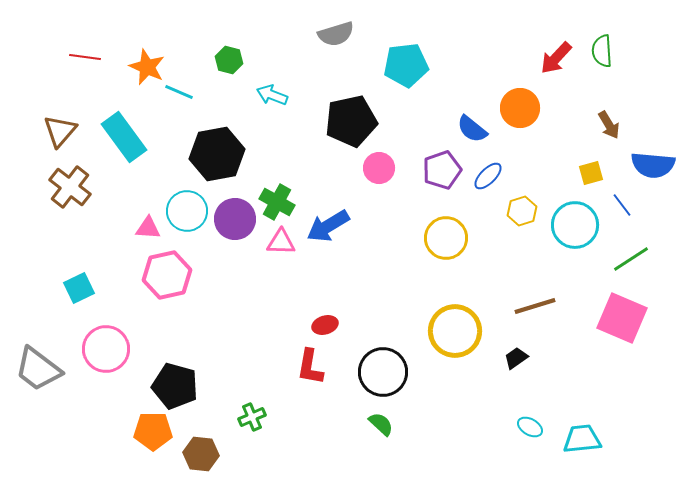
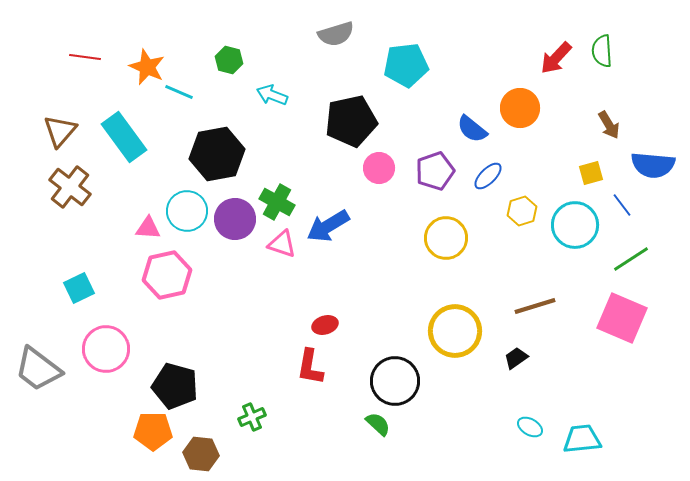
purple pentagon at (442, 170): moved 7 px left, 1 px down
pink triangle at (281, 242): moved 1 px right, 2 px down; rotated 16 degrees clockwise
black circle at (383, 372): moved 12 px right, 9 px down
green semicircle at (381, 424): moved 3 px left
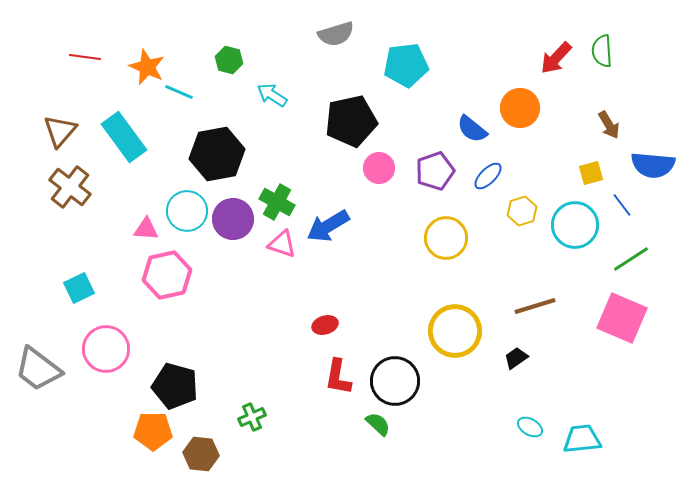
cyan arrow at (272, 95): rotated 12 degrees clockwise
purple circle at (235, 219): moved 2 px left
pink triangle at (148, 228): moved 2 px left, 1 px down
red L-shape at (310, 367): moved 28 px right, 10 px down
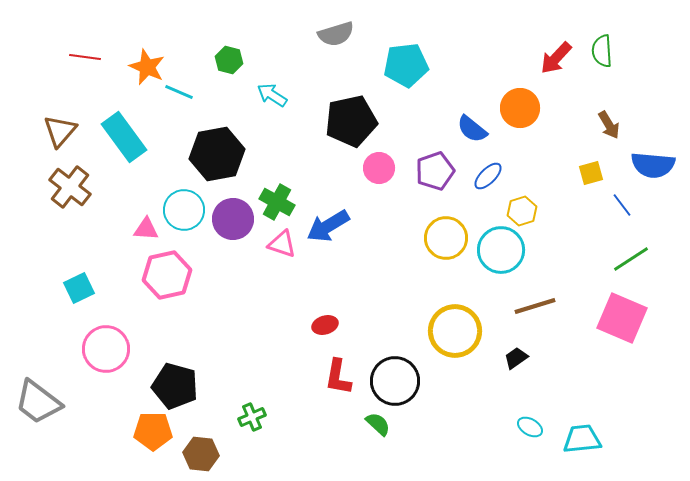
cyan circle at (187, 211): moved 3 px left, 1 px up
cyan circle at (575, 225): moved 74 px left, 25 px down
gray trapezoid at (38, 369): moved 33 px down
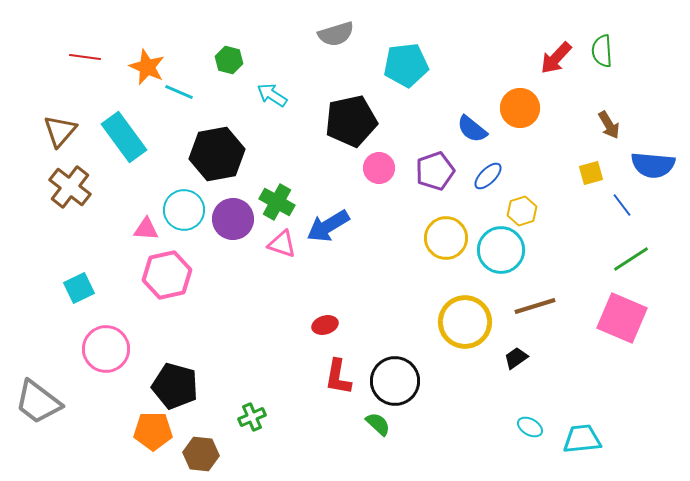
yellow circle at (455, 331): moved 10 px right, 9 px up
